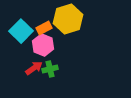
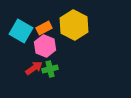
yellow hexagon: moved 6 px right, 6 px down; rotated 16 degrees counterclockwise
cyan square: rotated 15 degrees counterclockwise
pink hexagon: moved 2 px right, 1 px down
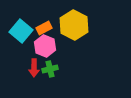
cyan square: rotated 10 degrees clockwise
red arrow: rotated 126 degrees clockwise
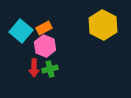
yellow hexagon: moved 29 px right
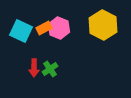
cyan square: rotated 15 degrees counterclockwise
pink hexagon: moved 14 px right, 18 px up
green cross: rotated 21 degrees counterclockwise
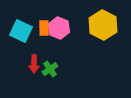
orange rectangle: rotated 63 degrees counterclockwise
red arrow: moved 4 px up
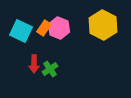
orange rectangle: rotated 35 degrees clockwise
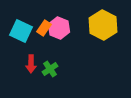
red arrow: moved 3 px left
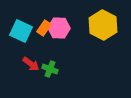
pink hexagon: rotated 20 degrees counterclockwise
red arrow: rotated 54 degrees counterclockwise
green cross: rotated 35 degrees counterclockwise
